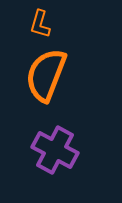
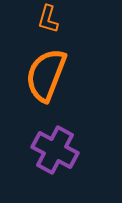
orange L-shape: moved 8 px right, 5 px up
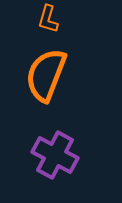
purple cross: moved 5 px down
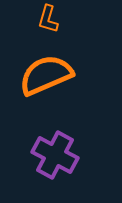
orange semicircle: rotated 46 degrees clockwise
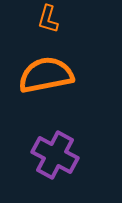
orange semicircle: rotated 12 degrees clockwise
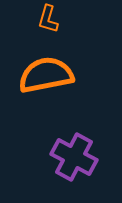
purple cross: moved 19 px right, 2 px down
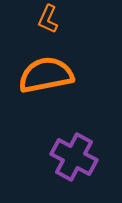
orange L-shape: rotated 8 degrees clockwise
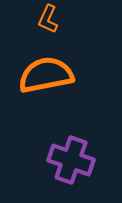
purple cross: moved 3 px left, 3 px down; rotated 9 degrees counterclockwise
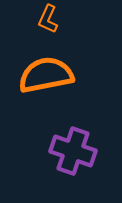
purple cross: moved 2 px right, 9 px up
